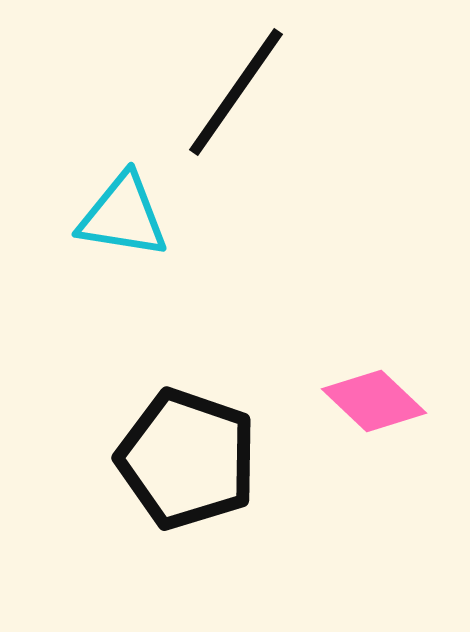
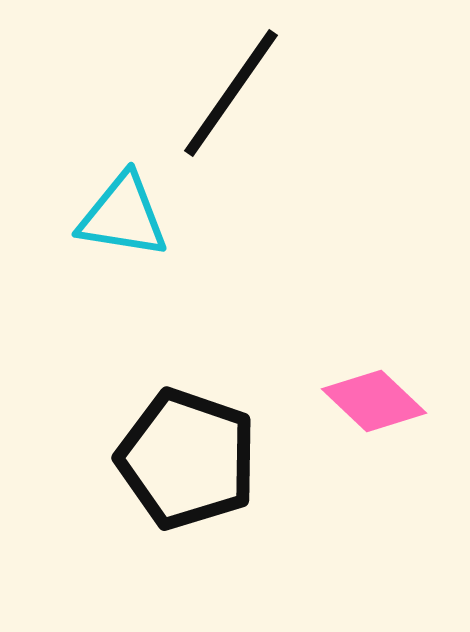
black line: moved 5 px left, 1 px down
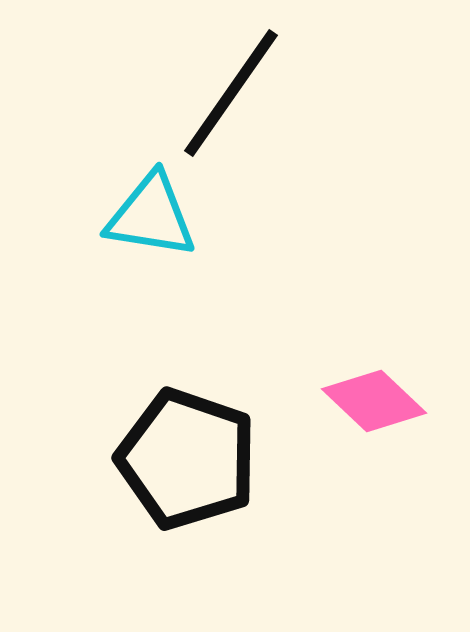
cyan triangle: moved 28 px right
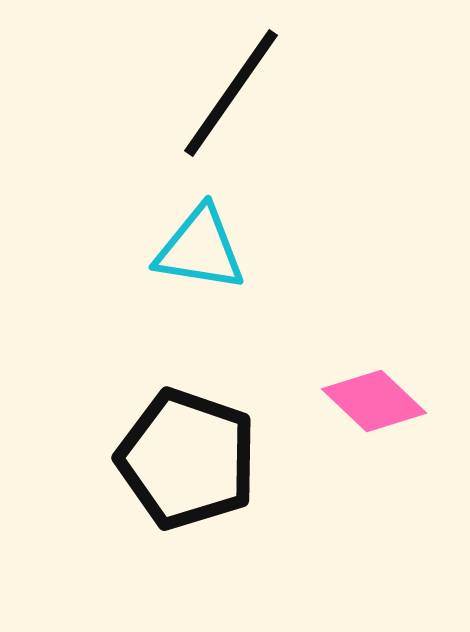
cyan triangle: moved 49 px right, 33 px down
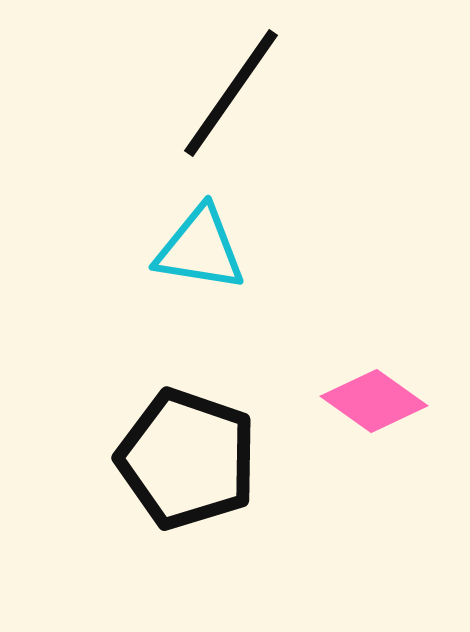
pink diamond: rotated 8 degrees counterclockwise
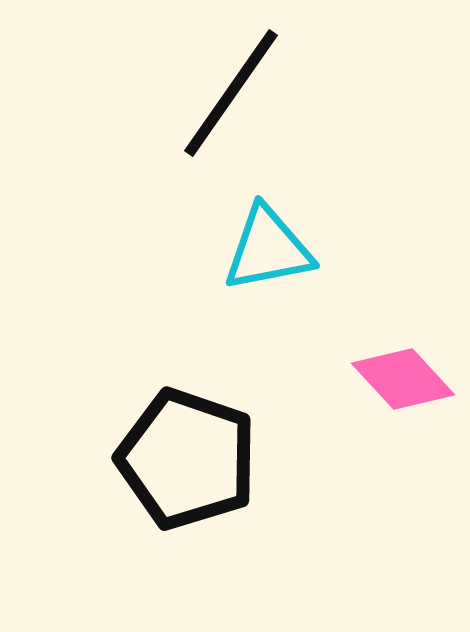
cyan triangle: moved 68 px right; rotated 20 degrees counterclockwise
pink diamond: moved 29 px right, 22 px up; rotated 12 degrees clockwise
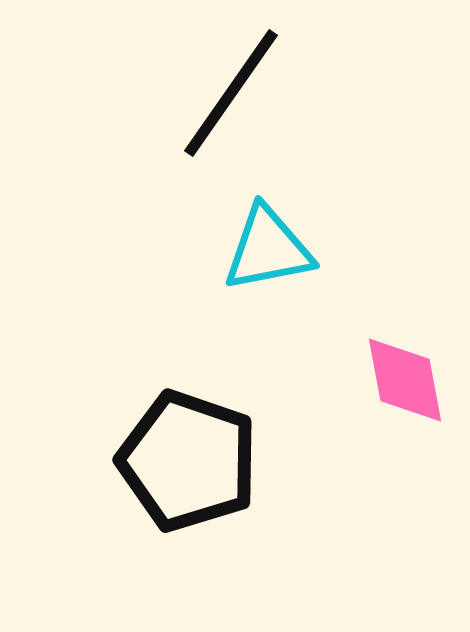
pink diamond: moved 2 px right, 1 px down; rotated 32 degrees clockwise
black pentagon: moved 1 px right, 2 px down
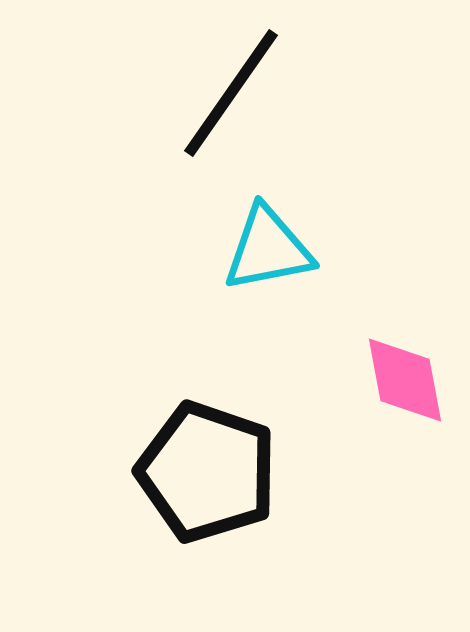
black pentagon: moved 19 px right, 11 px down
